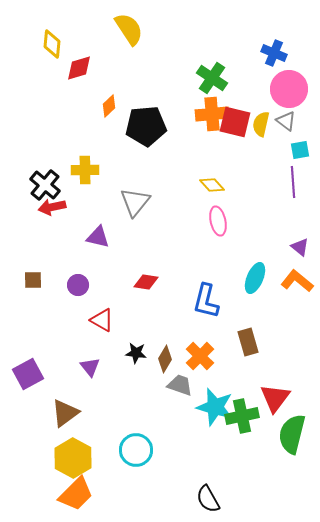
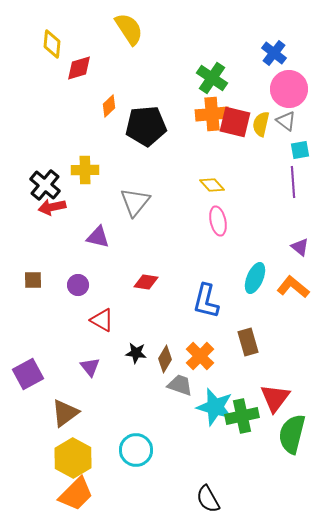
blue cross at (274, 53): rotated 15 degrees clockwise
orange L-shape at (297, 281): moved 4 px left, 6 px down
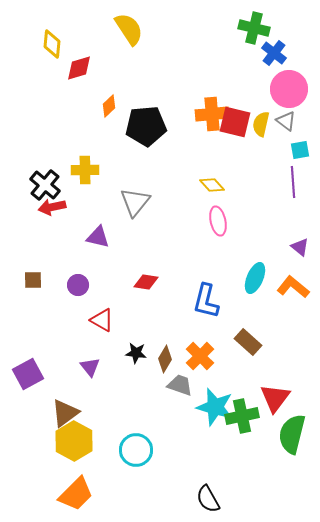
green cross at (212, 78): moved 42 px right, 50 px up; rotated 20 degrees counterclockwise
brown rectangle at (248, 342): rotated 32 degrees counterclockwise
yellow hexagon at (73, 458): moved 1 px right, 17 px up
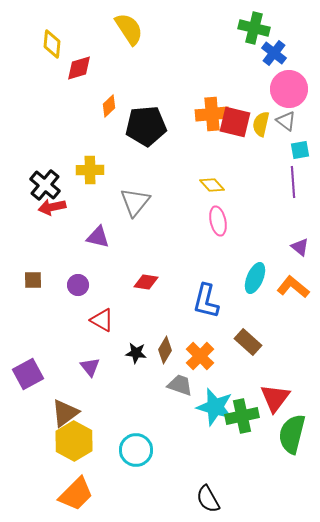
yellow cross at (85, 170): moved 5 px right
brown diamond at (165, 359): moved 9 px up
